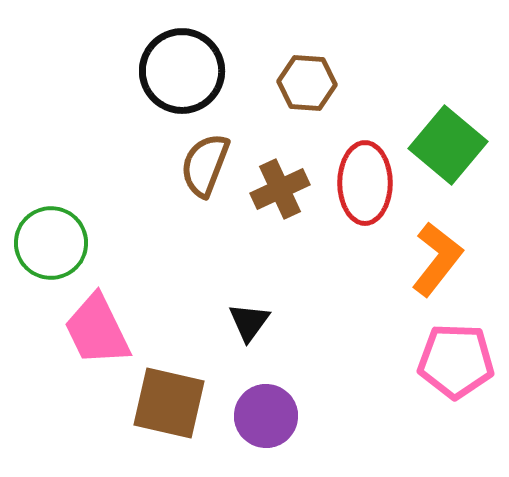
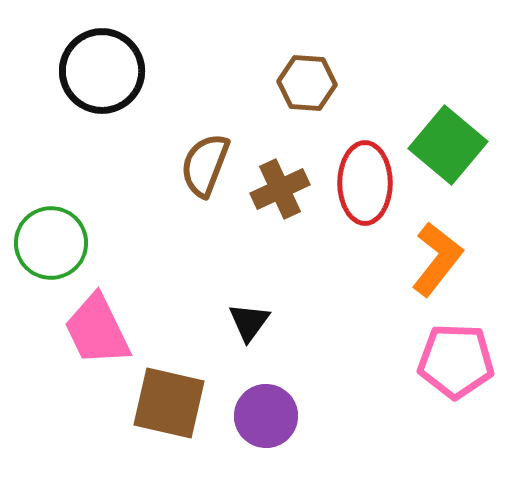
black circle: moved 80 px left
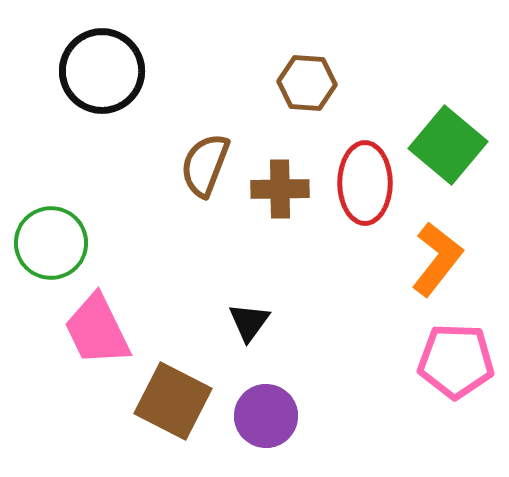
brown cross: rotated 24 degrees clockwise
brown square: moved 4 px right, 2 px up; rotated 14 degrees clockwise
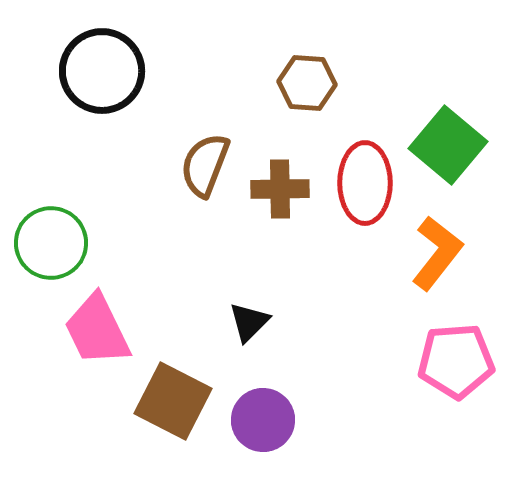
orange L-shape: moved 6 px up
black triangle: rotated 9 degrees clockwise
pink pentagon: rotated 6 degrees counterclockwise
purple circle: moved 3 px left, 4 px down
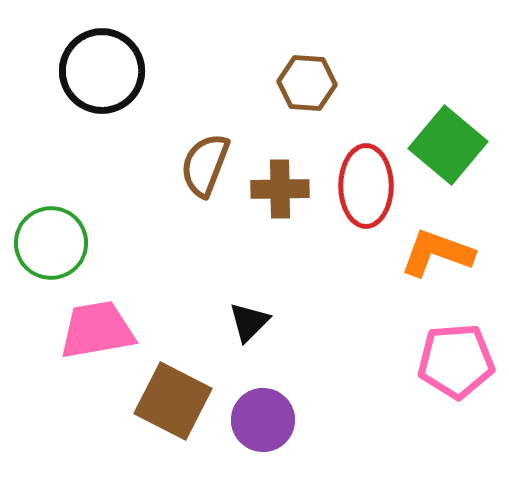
red ellipse: moved 1 px right, 3 px down
orange L-shape: rotated 108 degrees counterclockwise
pink trapezoid: rotated 106 degrees clockwise
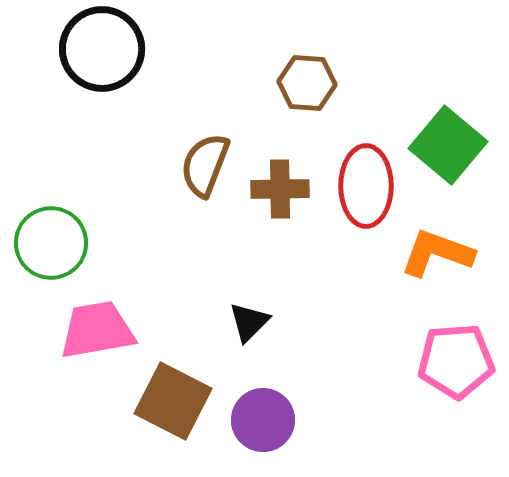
black circle: moved 22 px up
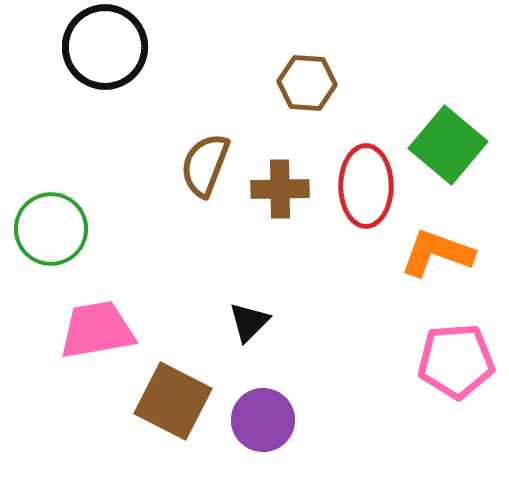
black circle: moved 3 px right, 2 px up
green circle: moved 14 px up
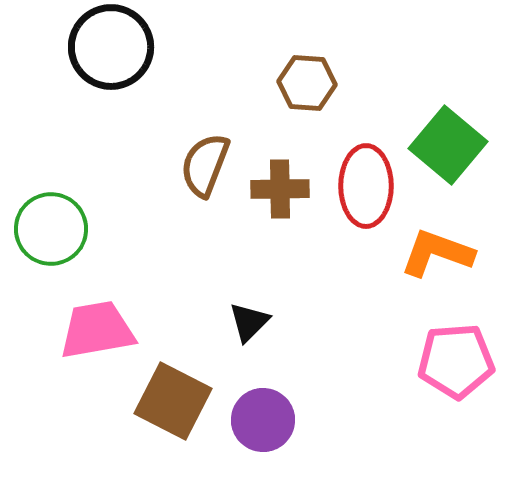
black circle: moved 6 px right
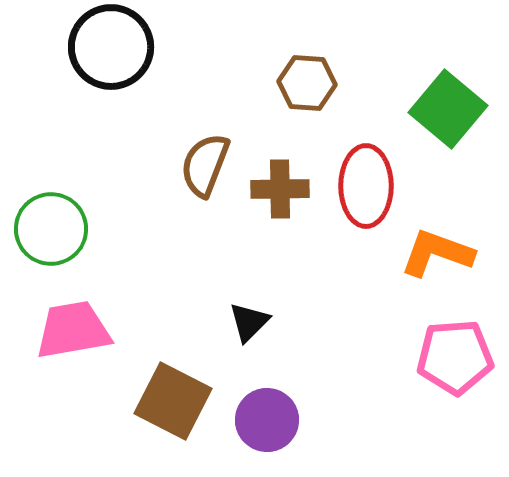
green square: moved 36 px up
pink trapezoid: moved 24 px left
pink pentagon: moved 1 px left, 4 px up
purple circle: moved 4 px right
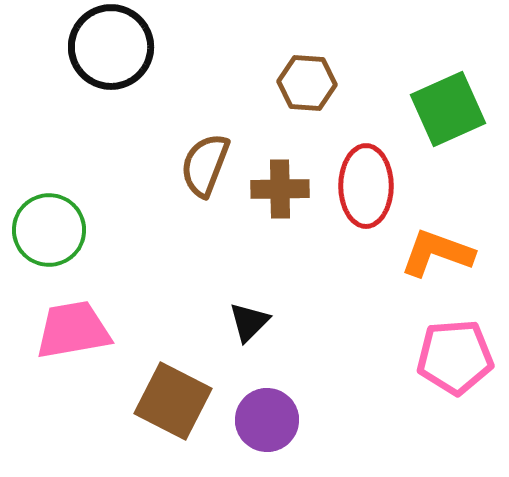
green square: rotated 26 degrees clockwise
green circle: moved 2 px left, 1 px down
